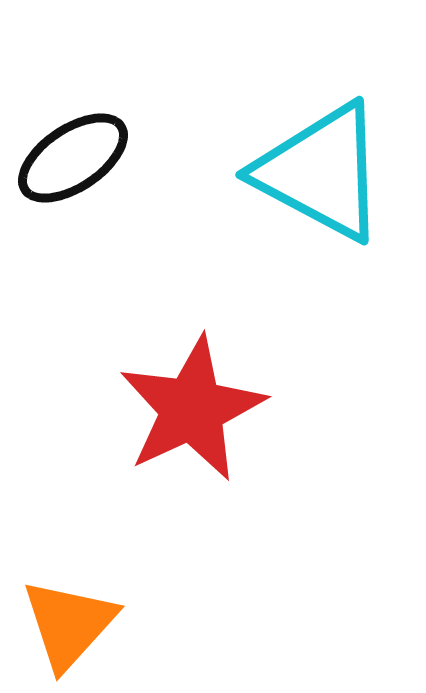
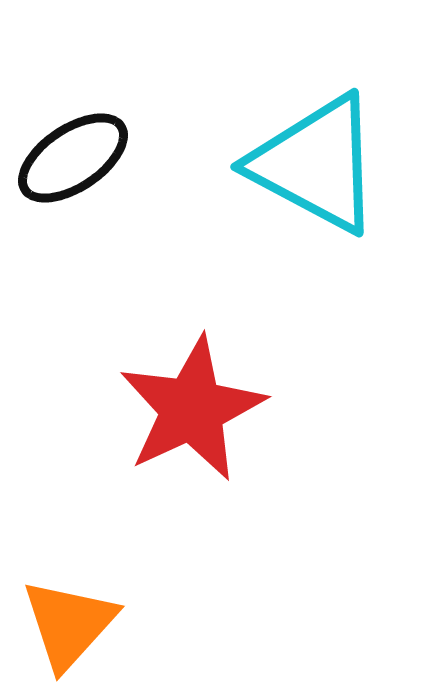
cyan triangle: moved 5 px left, 8 px up
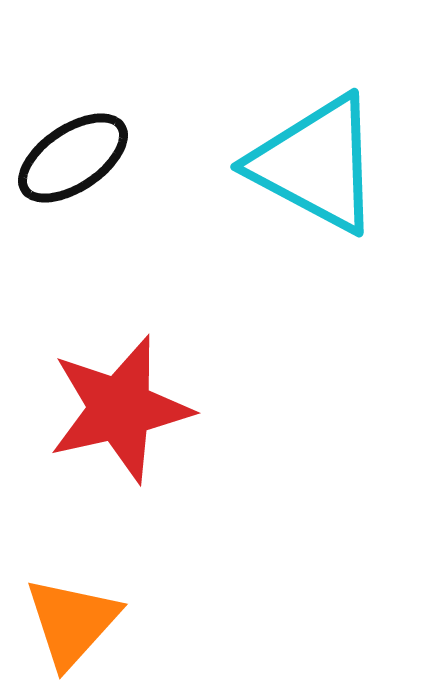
red star: moved 72 px left; rotated 12 degrees clockwise
orange triangle: moved 3 px right, 2 px up
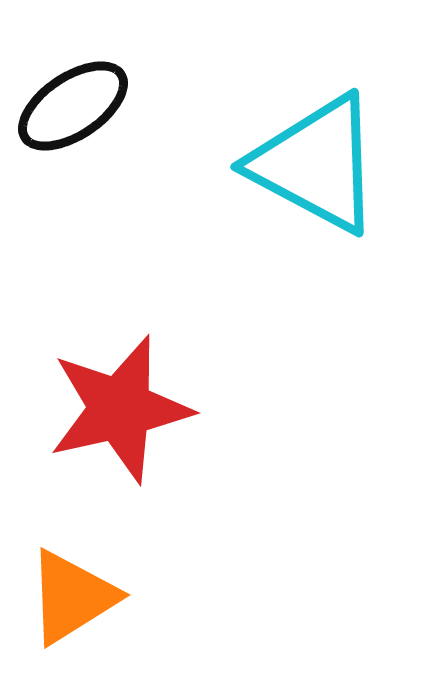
black ellipse: moved 52 px up
orange triangle: moved 25 px up; rotated 16 degrees clockwise
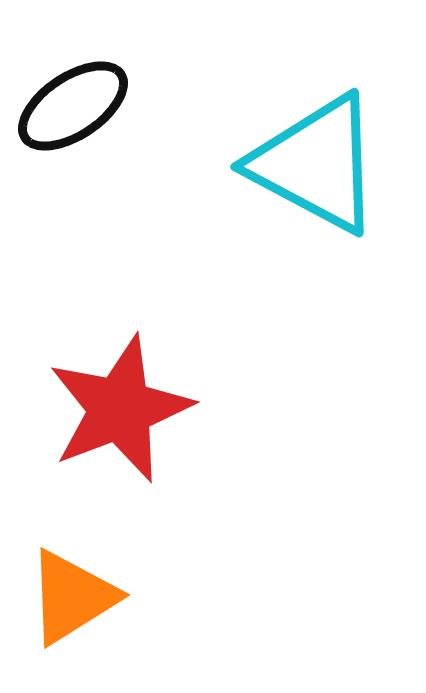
red star: rotated 8 degrees counterclockwise
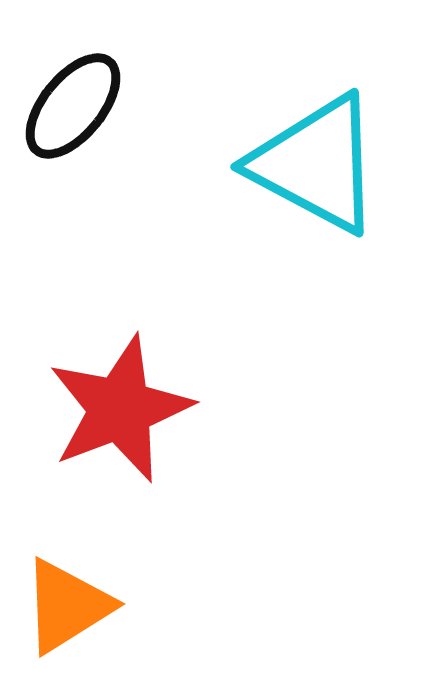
black ellipse: rotated 17 degrees counterclockwise
orange triangle: moved 5 px left, 9 px down
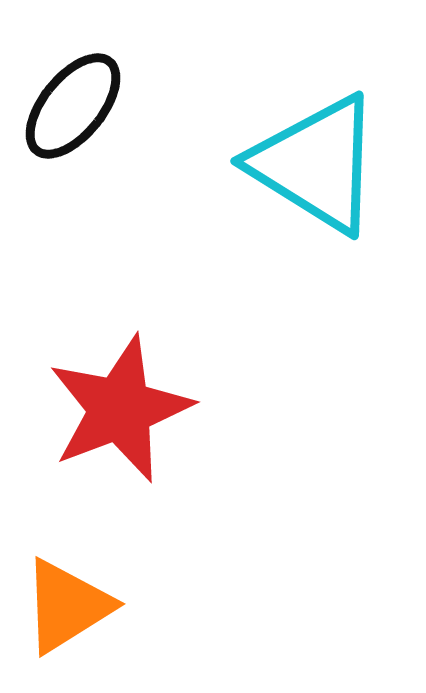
cyan triangle: rotated 4 degrees clockwise
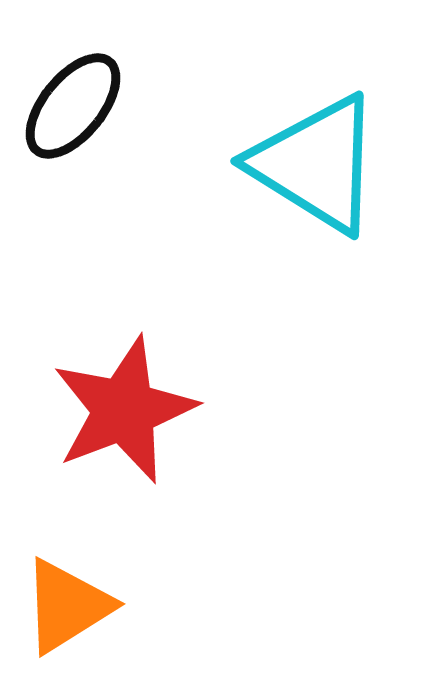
red star: moved 4 px right, 1 px down
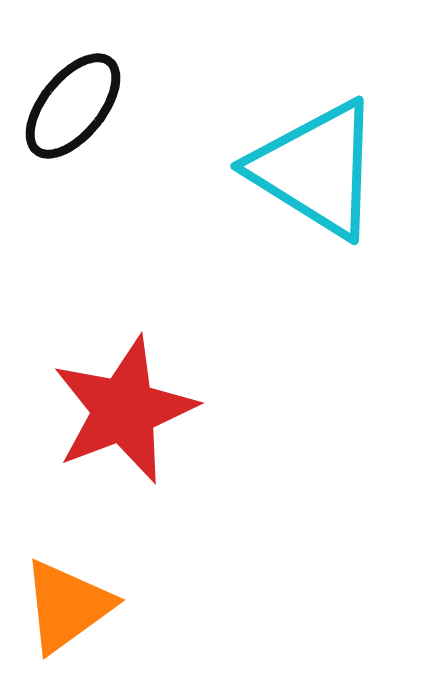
cyan triangle: moved 5 px down
orange triangle: rotated 4 degrees counterclockwise
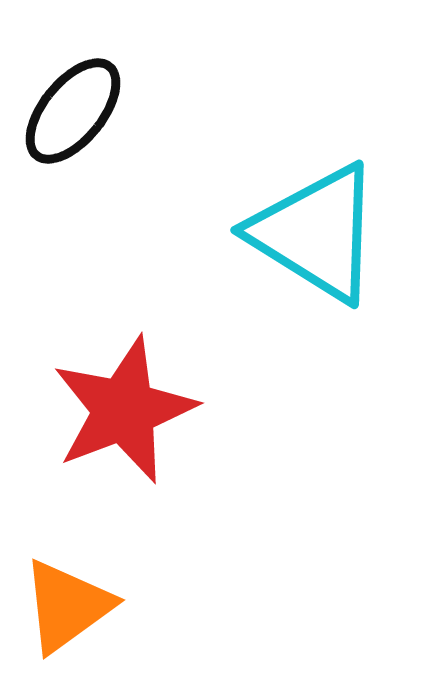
black ellipse: moved 5 px down
cyan triangle: moved 64 px down
